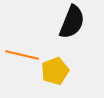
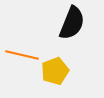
black semicircle: moved 1 px down
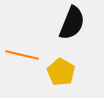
yellow pentagon: moved 6 px right, 1 px down; rotated 20 degrees counterclockwise
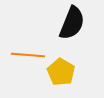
orange line: moved 6 px right; rotated 8 degrees counterclockwise
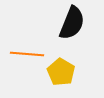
orange line: moved 1 px left, 1 px up
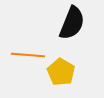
orange line: moved 1 px right, 1 px down
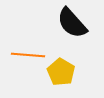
black semicircle: rotated 116 degrees clockwise
